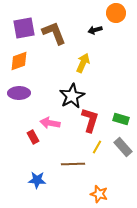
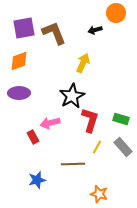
pink arrow: rotated 24 degrees counterclockwise
blue star: rotated 18 degrees counterclockwise
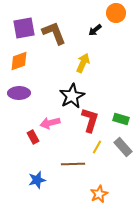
black arrow: rotated 24 degrees counterclockwise
orange star: rotated 30 degrees clockwise
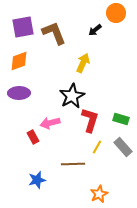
purple square: moved 1 px left, 1 px up
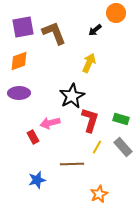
yellow arrow: moved 6 px right
brown line: moved 1 px left
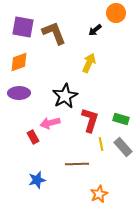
purple square: rotated 20 degrees clockwise
orange diamond: moved 1 px down
black star: moved 7 px left
yellow line: moved 4 px right, 3 px up; rotated 40 degrees counterclockwise
brown line: moved 5 px right
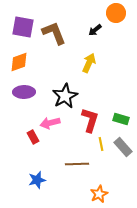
purple ellipse: moved 5 px right, 1 px up
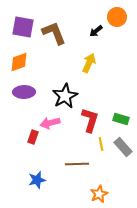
orange circle: moved 1 px right, 4 px down
black arrow: moved 1 px right, 1 px down
red rectangle: rotated 48 degrees clockwise
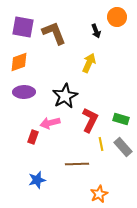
black arrow: rotated 72 degrees counterclockwise
red L-shape: rotated 10 degrees clockwise
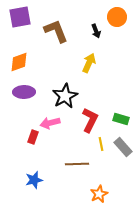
purple square: moved 3 px left, 10 px up; rotated 20 degrees counterclockwise
brown L-shape: moved 2 px right, 2 px up
blue star: moved 3 px left
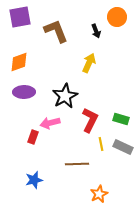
gray rectangle: rotated 24 degrees counterclockwise
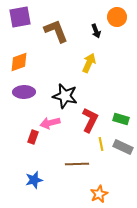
black star: rotated 30 degrees counterclockwise
